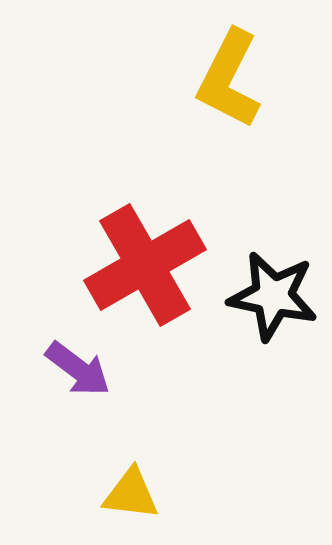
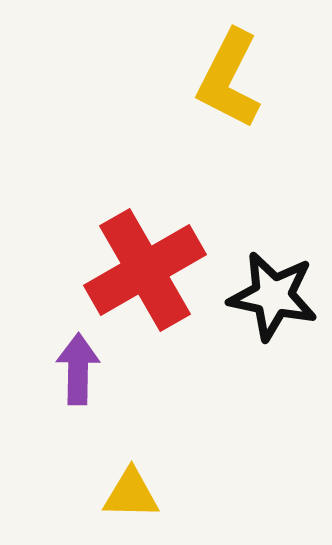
red cross: moved 5 px down
purple arrow: rotated 126 degrees counterclockwise
yellow triangle: rotated 6 degrees counterclockwise
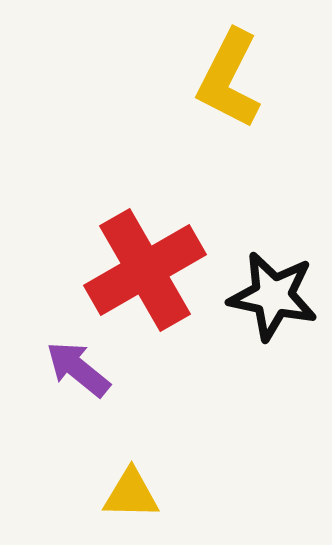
purple arrow: rotated 52 degrees counterclockwise
